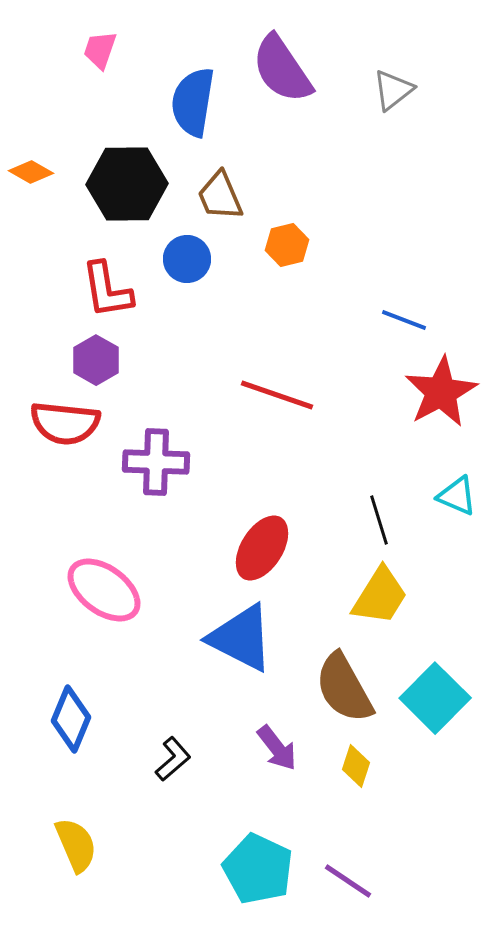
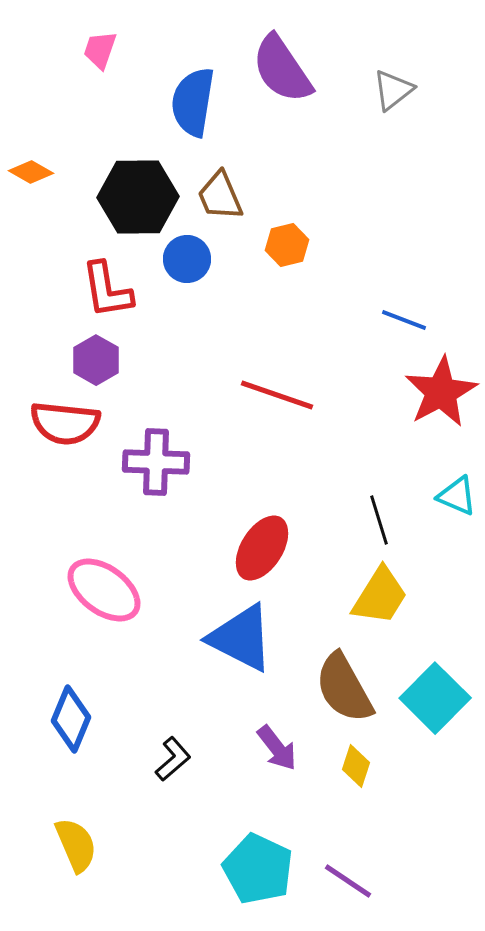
black hexagon: moved 11 px right, 13 px down
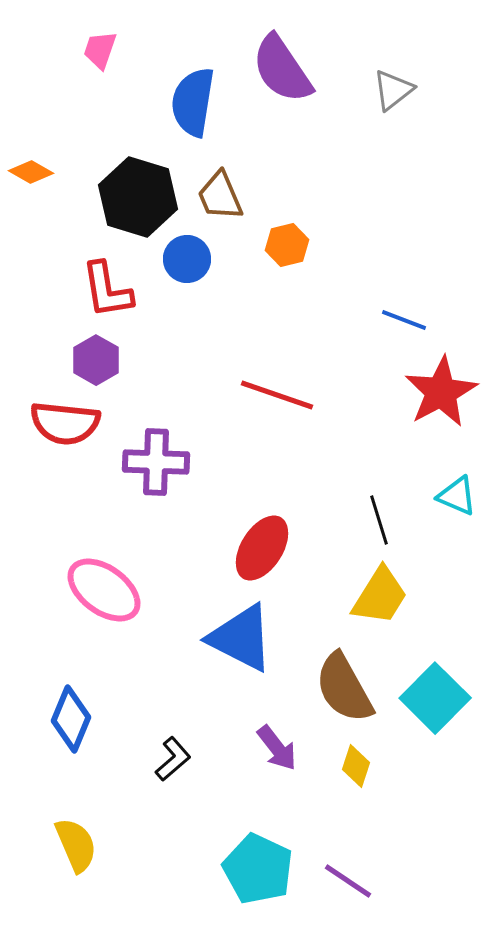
black hexagon: rotated 18 degrees clockwise
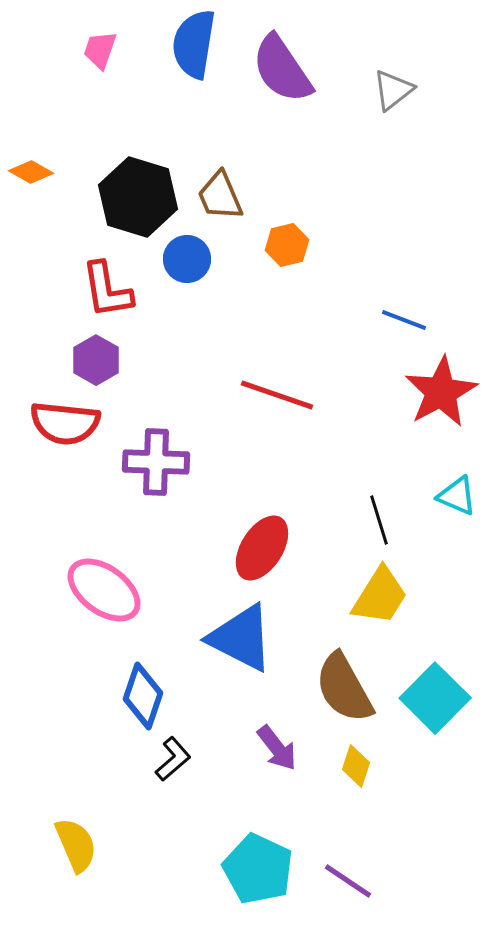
blue semicircle: moved 1 px right, 58 px up
blue diamond: moved 72 px right, 23 px up; rotated 4 degrees counterclockwise
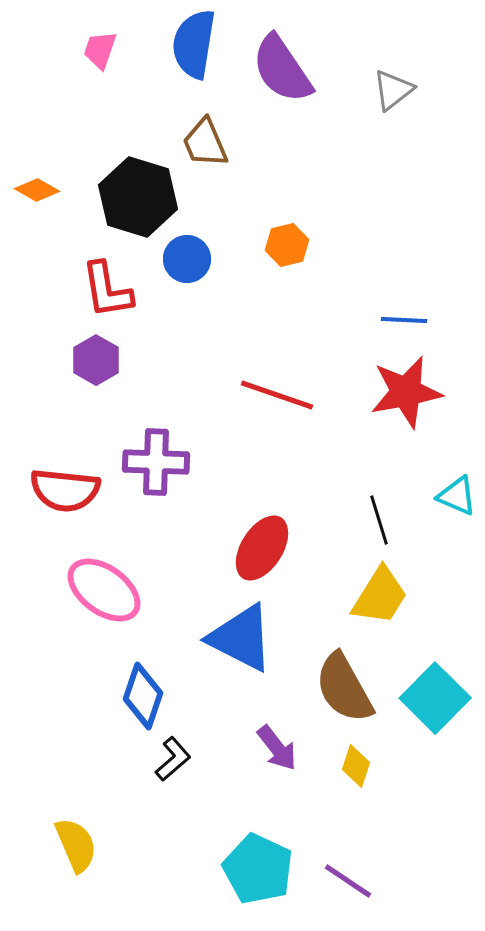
orange diamond: moved 6 px right, 18 px down
brown trapezoid: moved 15 px left, 53 px up
blue line: rotated 18 degrees counterclockwise
red star: moved 35 px left; rotated 18 degrees clockwise
red semicircle: moved 67 px down
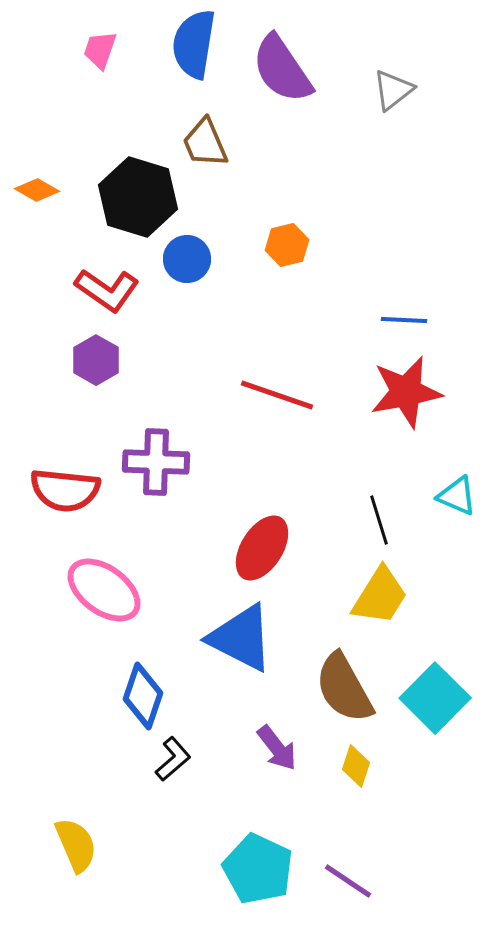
red L-shape: rotated 46 degrees counterclockwise
